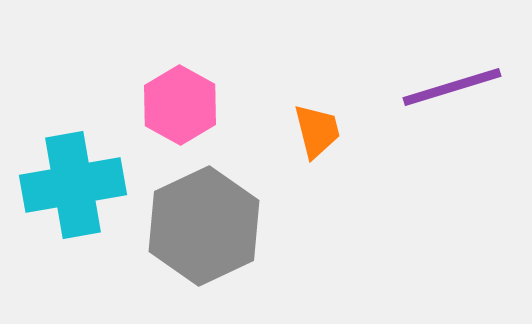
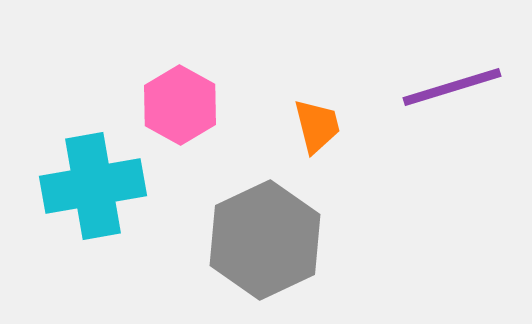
orange trapezoid: moved 5 px up
cyan cross: moved 20 px right, 1 px down
gray hexagon: moved 61 px right, 14 px down
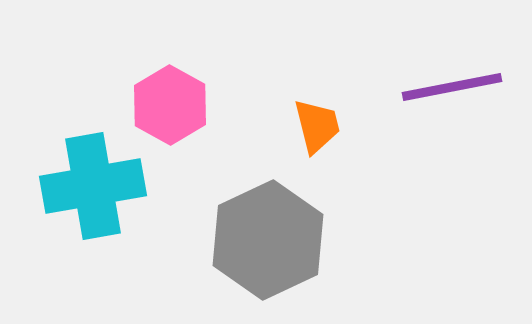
purple line: rotated 6 degrees clockwise
pink hexagon: moved 10 px left
gray hexagon: moved 3 px right
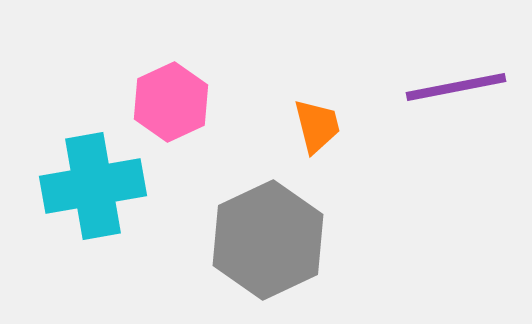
purple line: moved 4 px right
pink hexagon: moved 1 px right, 3 px up; rotated 6 degrees clockwise
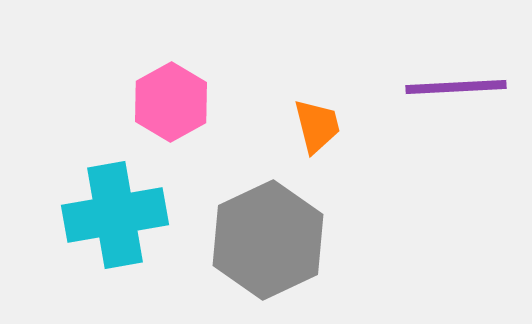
purple line: rotated 8 degrees clockwise
pink hexagon: rotated 4 degrees counterclockwise
cyan cross: moved 22 px right, 29 px down
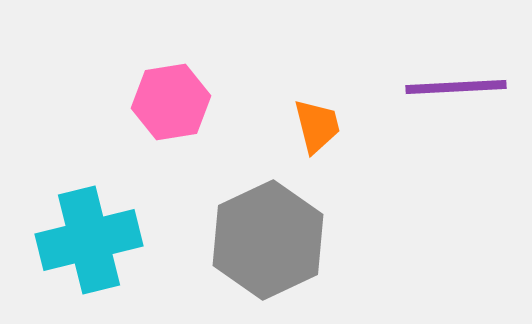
pink hexagon: rotated 20 degrees clockwise
cyan cross: moved 26 px left, 25 px down; rotated 4 degrees counterclockwise
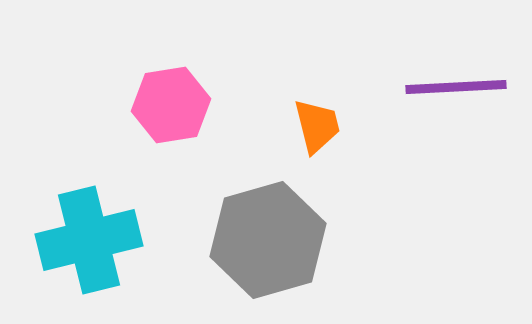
pink hexagon: moved 3 px down
gray hexagon: rotated 9 degrees clockwise
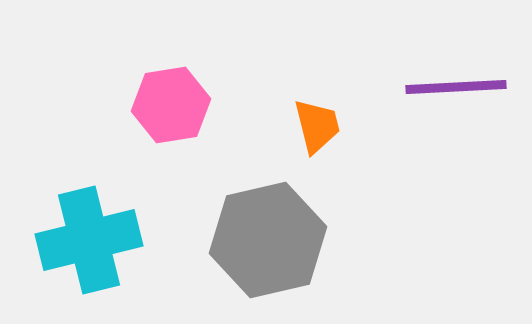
gray hexagon: rotated 3 degrees clockwise
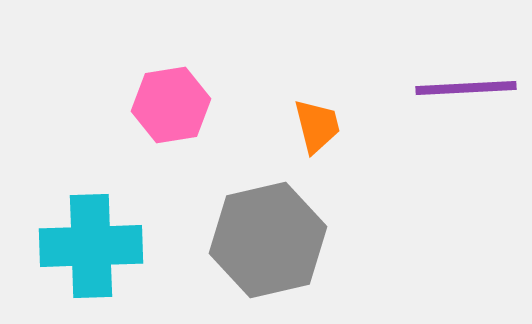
purple line: moved 10 px right, 1 px down
cyan cross: moved 2 px right, 6 px down; rotated 12 degrees clockwise
